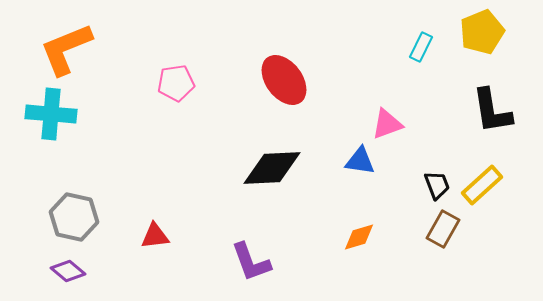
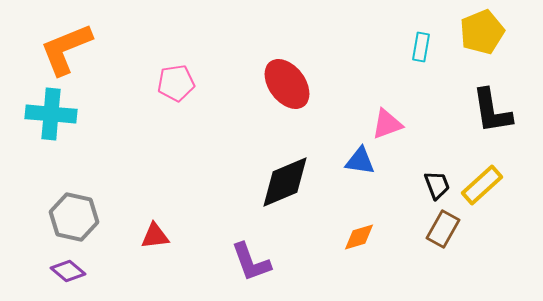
cyan rectangle: rotated 16 degrees counterclockwise
red ellipse: moved 3 px right, 4 px down
black diamond: moved 13 px right, 14 px down; rotated 20 degrees counterclockwise
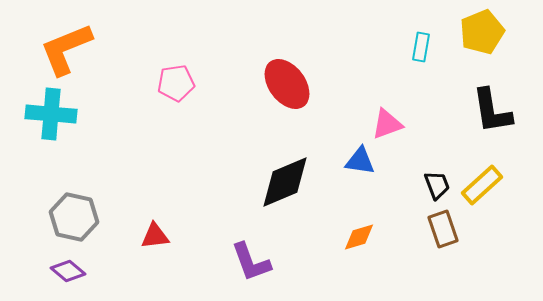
brown rectangle: rotated 48 degrees counterclockwise
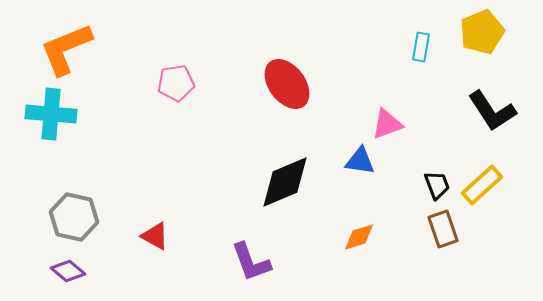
black L-shape: rotated 24 degrees counterclockwise
red triangle: rotated 36 degrees clockwise
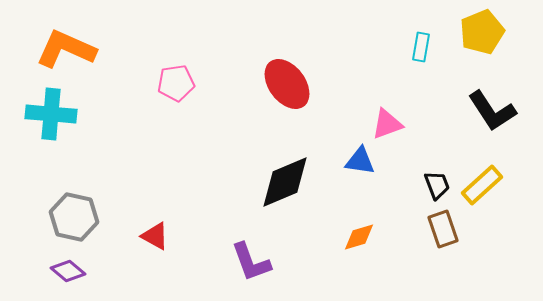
orange L-shape: rotated 46 degrees clockwise
